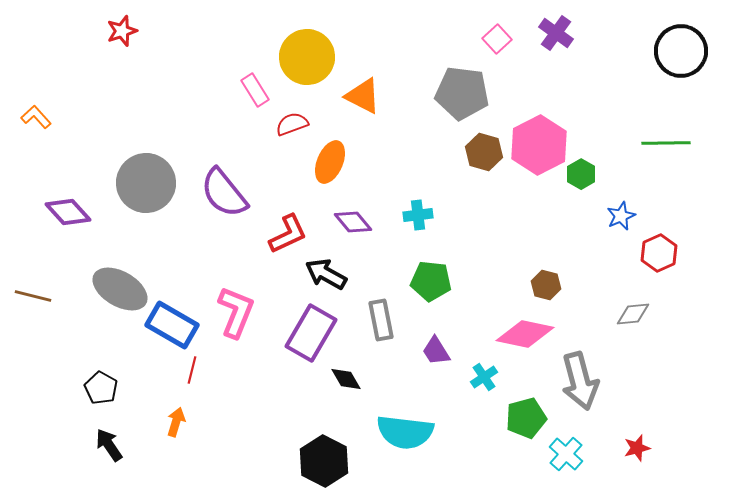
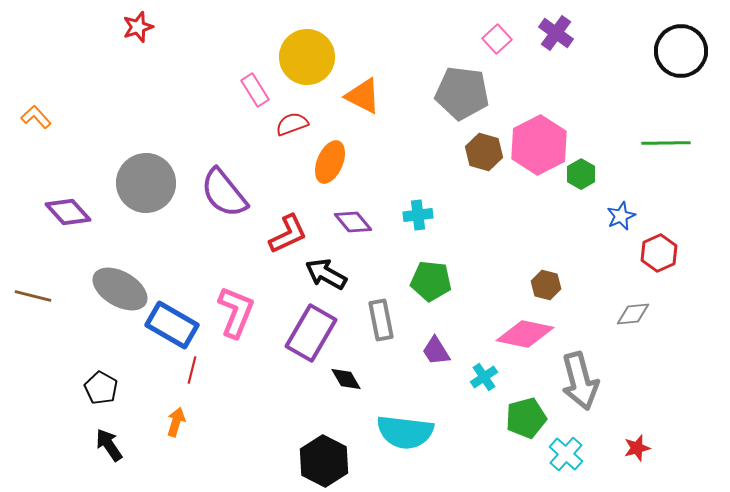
red star at (122, 31): moved 16 px right, 4 px up
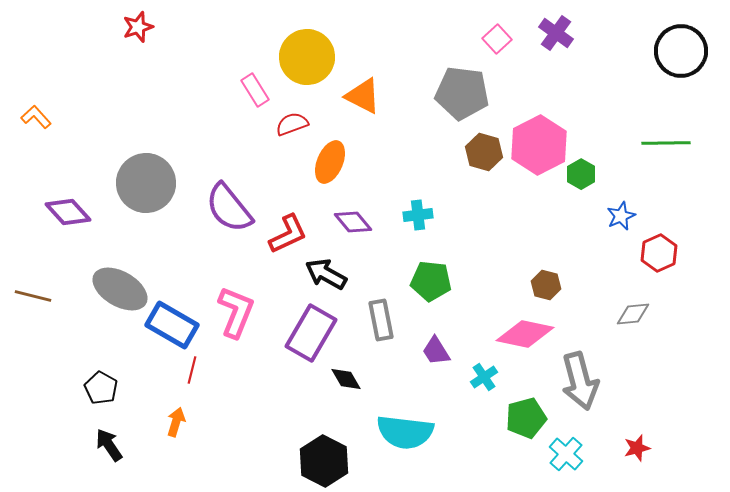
purple semicircle at (224, 193): moved 5 px right, 15 px down
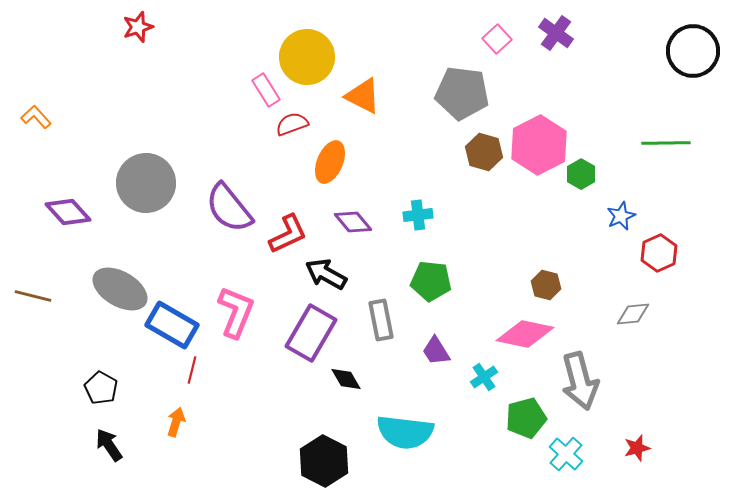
black circle at (681, 51): moved 12 px right
pink rectangle at (255, 90): moved 11 px right
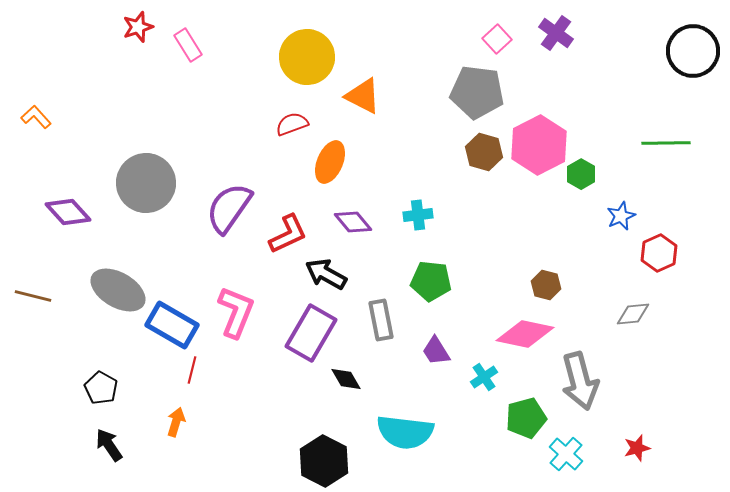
pink rectangle at (266, 90): moved 78 px left, 45 px up
gray pentagon at (462, 93): moved 15 px right, 1 px up
purple semicircle at (229, 208): rotated 74 degrees clockwise
gray ellipse at (120, 289): moved 2 px left, 1 px down
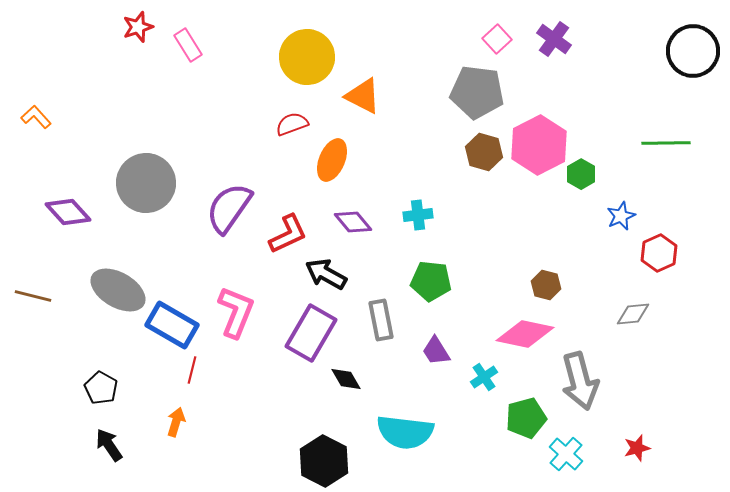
purple cross at (556, 33): moved 2 px left, 6 px down
orange ellipse at (330, 162): moved 2 px right, 2 px up
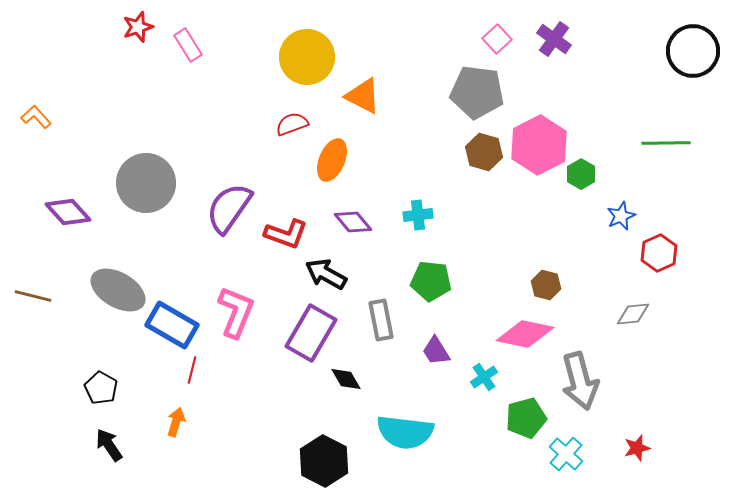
red L-shape at (288, 234): moved 2 px left; rotated 45 degrees clockwise
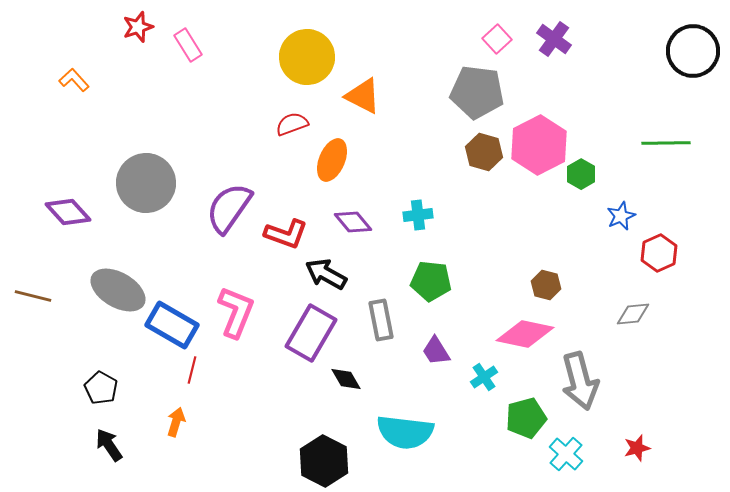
orange L-shape at (36, 117): moved 38 px right, 37 px up
